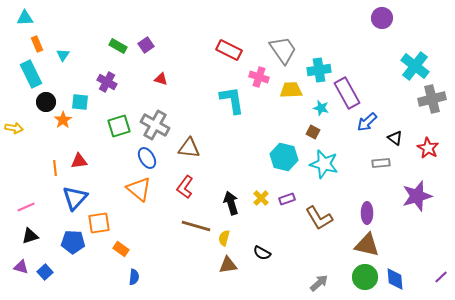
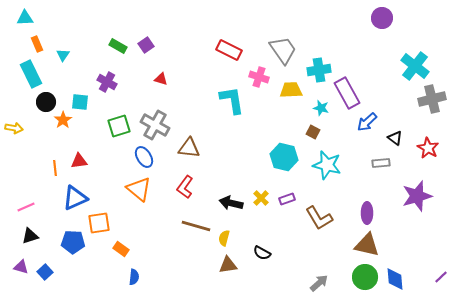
blue ellipse at (147, 158): moved 3 px left, 1 px up
cyan star at (324, 164): moved 3 px right, 1 px down
blue triangle at (75, 198): rotated 24 degrees clockwise
black arrow at (231, 203): rotated 60 degrees counterclockwise
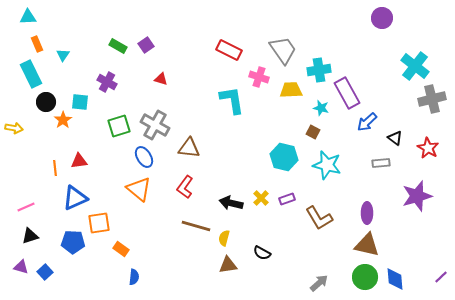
cyan triangle at (25, 18): moved 3 px right, 1 px up
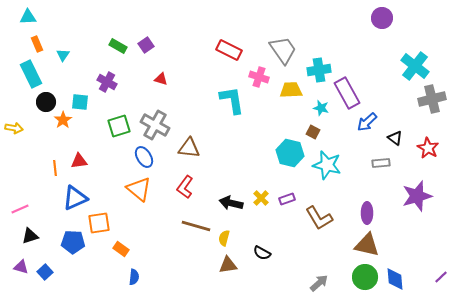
cyan hexagon at (284, 157): moved 6 px right, 4 px up
pink line at (26, 207): moved 6 px left, 2 px down
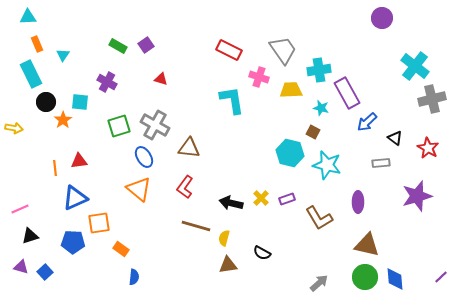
purple ellipse at (367, 213): moved 9 px left, 11 px up
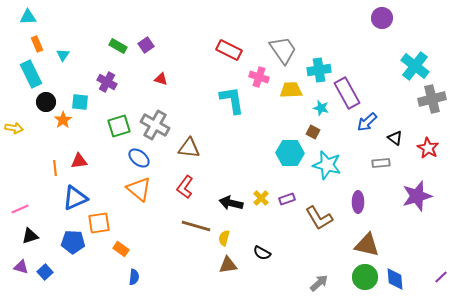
cyan hexagon at (290, 153): rotated 12 degrees counterclockwise
blue ellipse at (144, 157): moved 5 px left, 1 px down; rotated 20 degrees counterclockwise
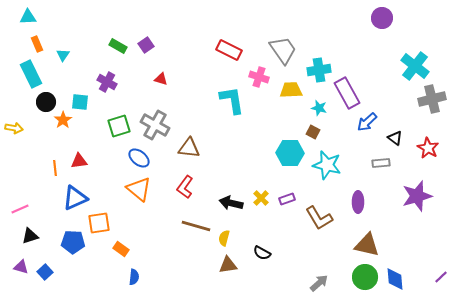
cyan star at (321, 108): moved 2 px left
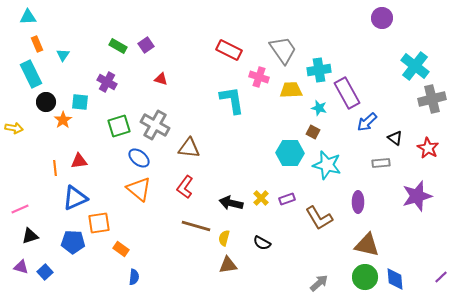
black semicircle at (262, 253): moved 10 px up
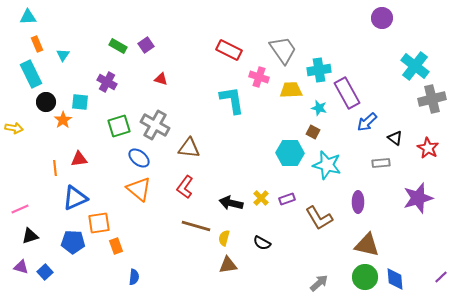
red triangle at (79, 161): moved 2 px up
purple star at (417, 196): moved 1 px right, 2 px down
orange rectangle at (121, 249): moved 5 px left, 3 px up; rotated 35 degrees clockwise
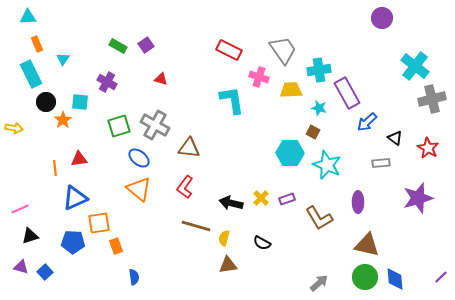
cyan triangle at (63, 55): moved 4 px down
cyan star at (327, 165): rotated 8 degrees clockwise
blue semicircle at (134, 277): rotated 14 degrees counterclockwise
